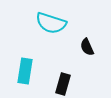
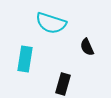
cyan rectangle: moved 12 px up
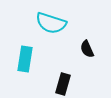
black semicircle: moved 2 px down
